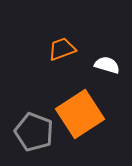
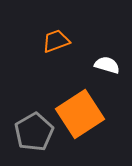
orange trapezoid: moved 6 px left, 8 px up
gray pentagon: rotated 21 degrees clockwise
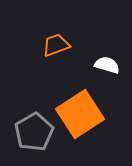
orange trapezoid: moved 4 px down
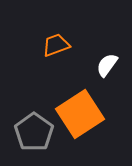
white semicircle: rotated 70 degrees counterclockwise
gray pentagon: rotated 6 degrees counterclockwise
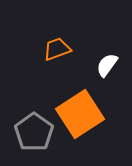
orange trapezoid: moved 1 px right, 4 px down
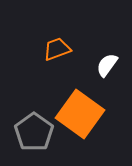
orange square: rotated 21 degrees counterclockwise
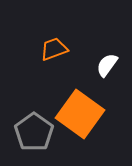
orange trapezoid: moved 3 px left
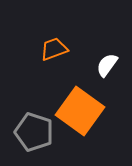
orange square: moved 3 px up
gray pentagon: rotated 18 degrees counterclockwise
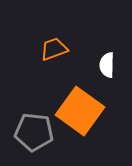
white semicircle: rotated 35 degrees counterclockwise
gray pentagon: rotated 12 degrees counterclockwise
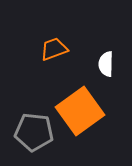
white semicircle: moved 1 px left, 1 px up
orange square: rotated 18 degrees clockwise
